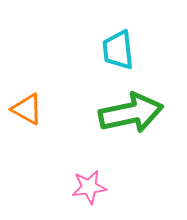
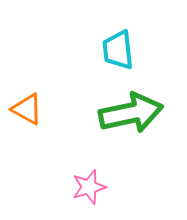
pink star: rotated 8 degrees counterclockwise
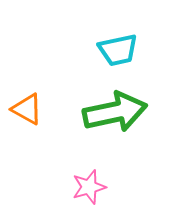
cyan trapezoid: rotated 96 degrees counterclockwise
green arrow: moved 16 px left, 1 px up
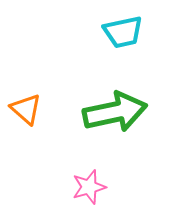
cyan trapezoid: moved 5 px right, 18 px up
orange triangle: moved 1 px left; rotated 12 degrees clockwise
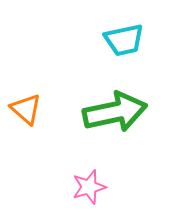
cyan trapezoid: moved 1 px right, 8 px down
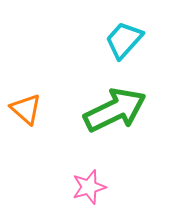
cyan trapezoid: rotated 144 degrees clockwise
green arrow: moved 2 px up; rotated 14 degrees counterclockwise
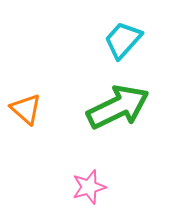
cyan trapezoid: moved 1 px left
green arrow: moved 3 px right, 3 px up
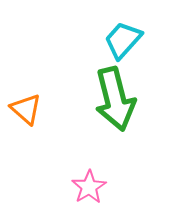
green arrow: moved 3 px left, 8 px up; rotated 102 degrees clockwise
pink star: rotated 16 degrees counterclockwise
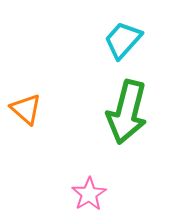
green arrow: moved 12 px right, 13 px down; rotated 28 degrees clockwise
pink star: moved 7 px down
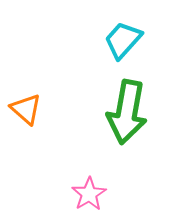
green arrow: rotated 4 degrees counterclockwise
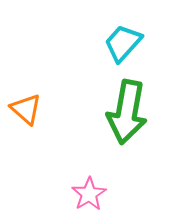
cyan trapezoid: moved 3 px down
